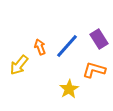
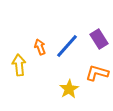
yellow arrow: rotated 135 degrees clockwise
orange L-shape: moved 3 px right, 3 px down
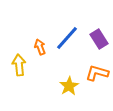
blue line: moved 8 px up
yellow star: moved 3 px up
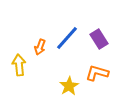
orange arrow: rotated 140 degrees counterclockwise
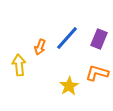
purple rectangle: rotated 54 degrees clockwise
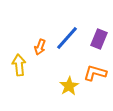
orange L-shape: moved 2 px left
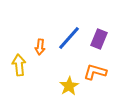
blue line: moved 2 px right
orange arrow: rotated 14 degrees counterclockwise
orange L-shape: moved 1 px up
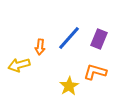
yellow arrow: rotated 100 degrees counterclockwise
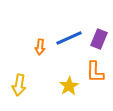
blue line: rotated 24 degrees clockwise
yellow arrow: moved 20 px down; rotated 65 degrees counterclockwise
orange L-shape: rotated 105 degrees counterclockwise
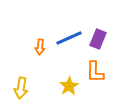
purple rectangle: moved 1 px left
yellow arrow: moved 2 px right, 3 px down
